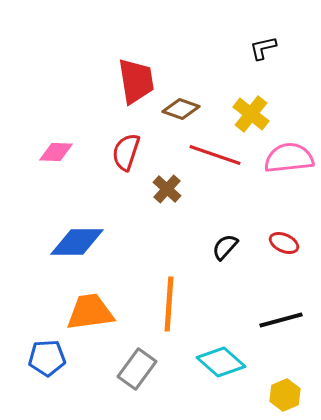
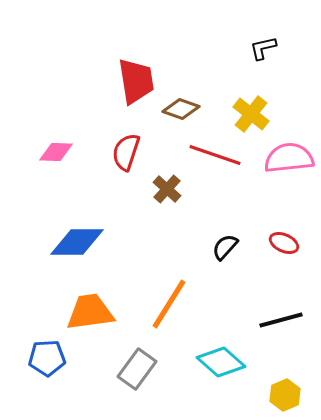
orange line: rotated 28 degrees clockwise
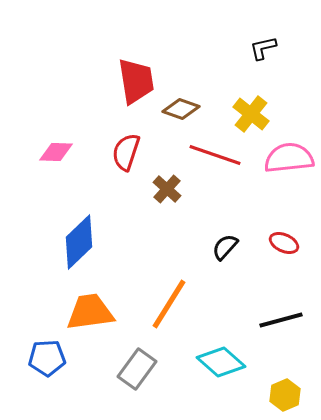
blue diamond: moved 2 px right; rotated 44 degrees counterclockwise
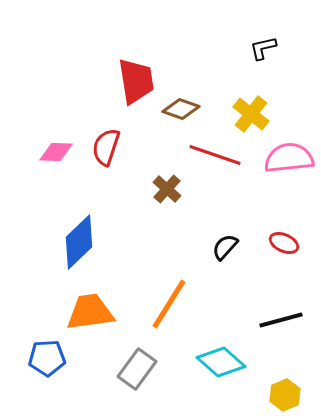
red semicircle: moved 20 px left, 5 px up
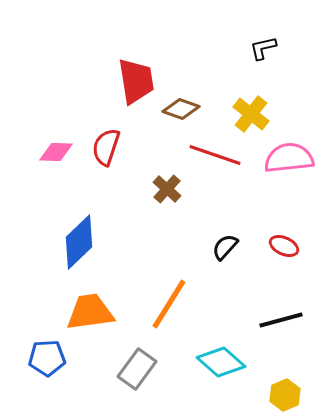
red ellipse: moved 3 px down
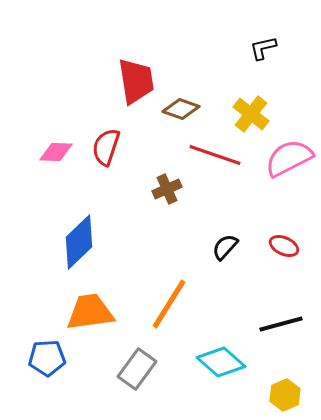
pink semicircle: rotated 21 degrees counterclockwise
brown cross: rotated 24 degrees clockwise
black line: moved 4 px down
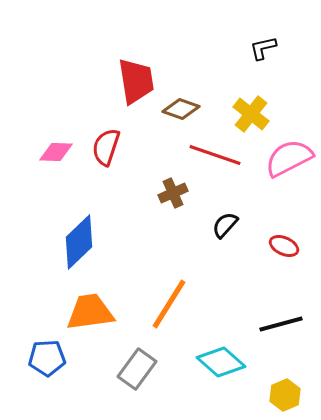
brown cross: moved 6 px right, 4 px down
black semicircle: moved 22 px up
